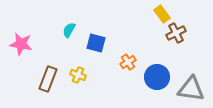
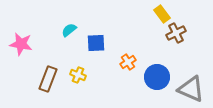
cyan semicircle: rotated 21 degrees clockwise
blue square: rotated 18 degrees counterclockwise
gray triangle: rotated 16 degrees clockwise
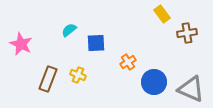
brown cross: moved 11 px right; rotated 18 degrees clockwise
pink star: rotated 15 degrees clockwise
blue circle: moved 3 px left, 5 px down
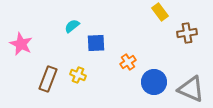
yellow rectangle: moved 2 px left, 2 px up
cyan semicircle: moved 3 px right, 4 px up
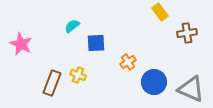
brown rectangle: moved 4 px right, 4 px down
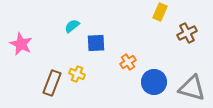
yellow rectangle: rotated 60 degrees clockwise
brown cross: rotated 18 degrees counterclockwise
yellow cross: moved 1 px left, 1 px up
gray triangle: moved 1 px right, 1 px up; rotated 8 degrees counterclockwise
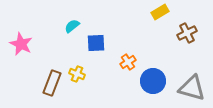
yellow rectangle: rotated 36 degrees clockwise
blue circle: moved 1 px left, 1 px up
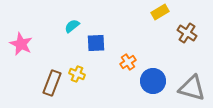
brown cross: rotated 30 degrees counterclockwise
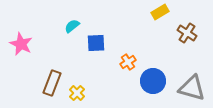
yellow cross: moved 19 px down; rotated 21 degrees clockwise
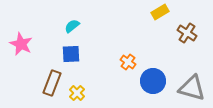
blue square: moved 25 px left, 11 px down
orange cross: rotated 21 degrees counterclockwise
